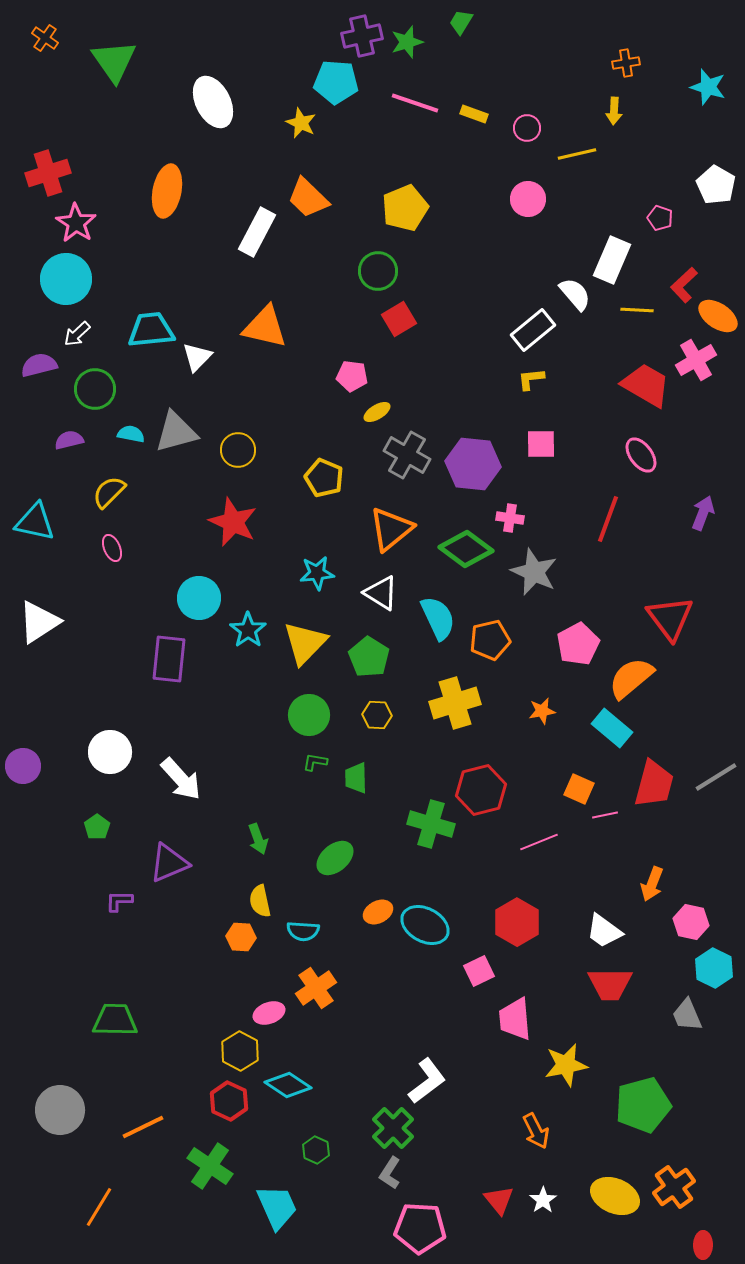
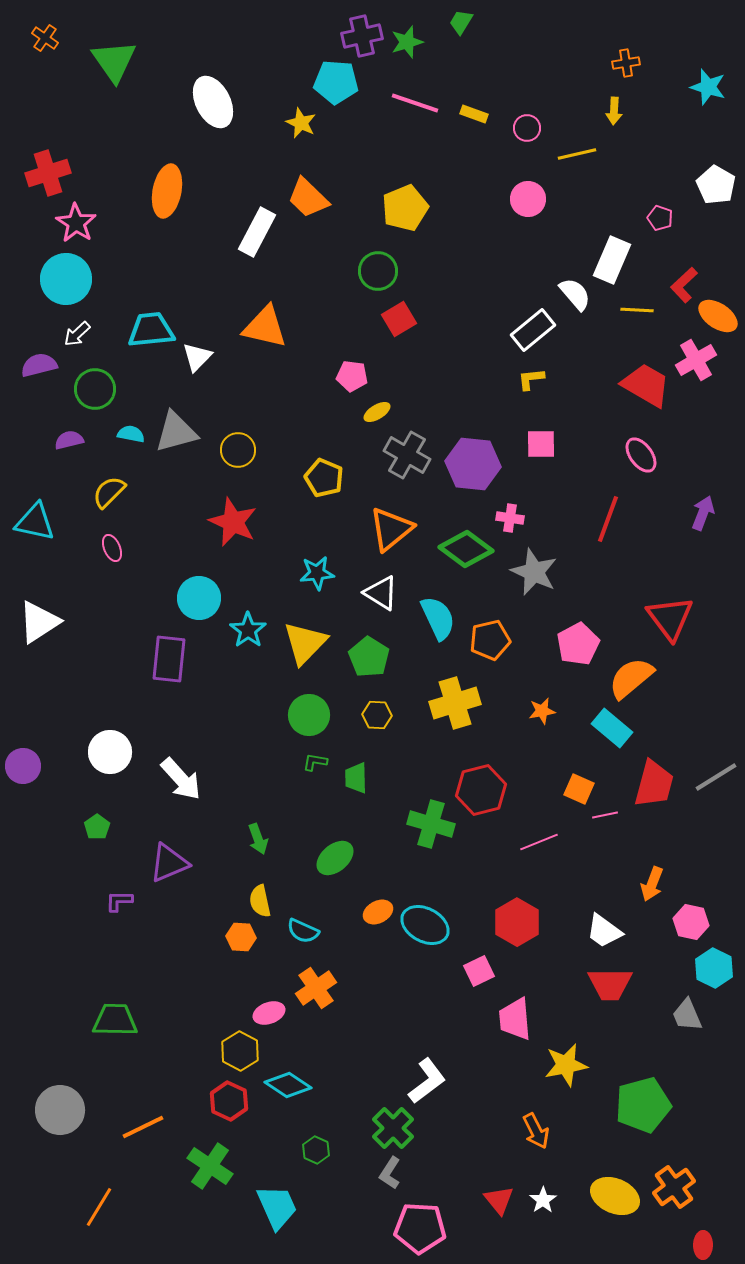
cyan semicircle at (303, 931): rotated 20 degrees clockwise
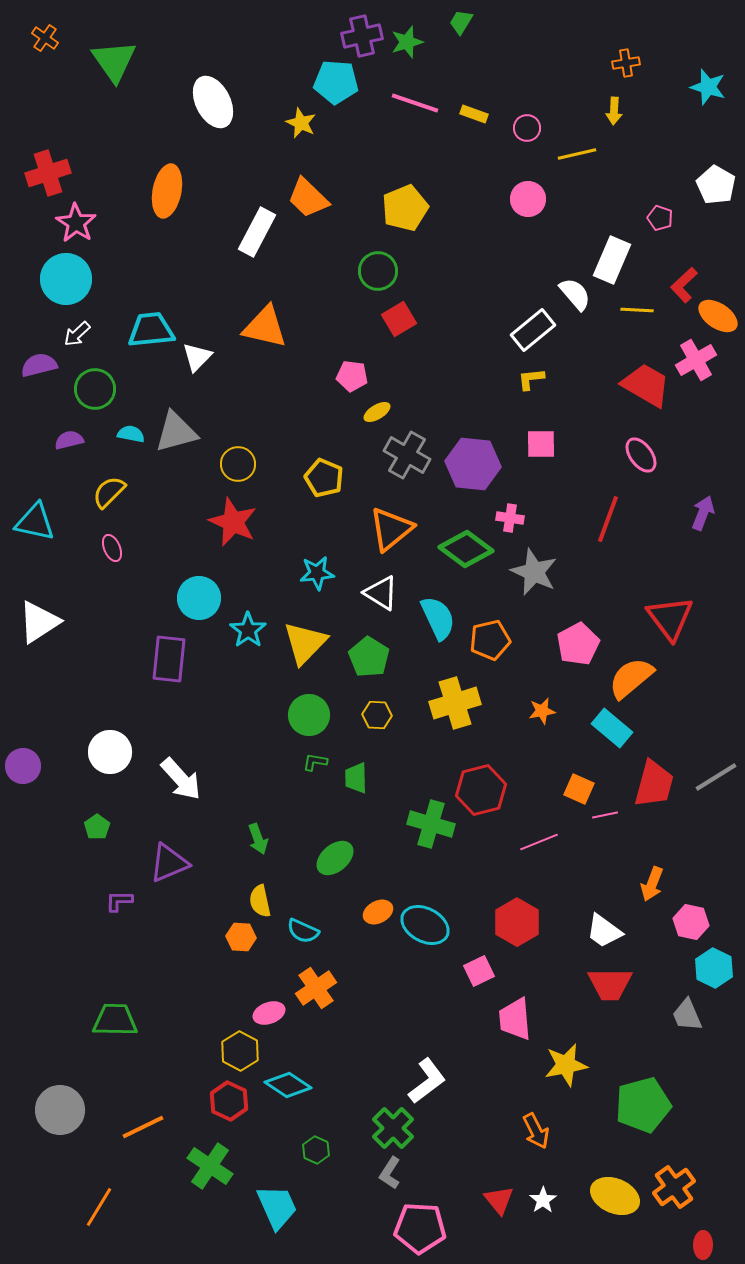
yellow circle at (238, 450): moved 14 px down
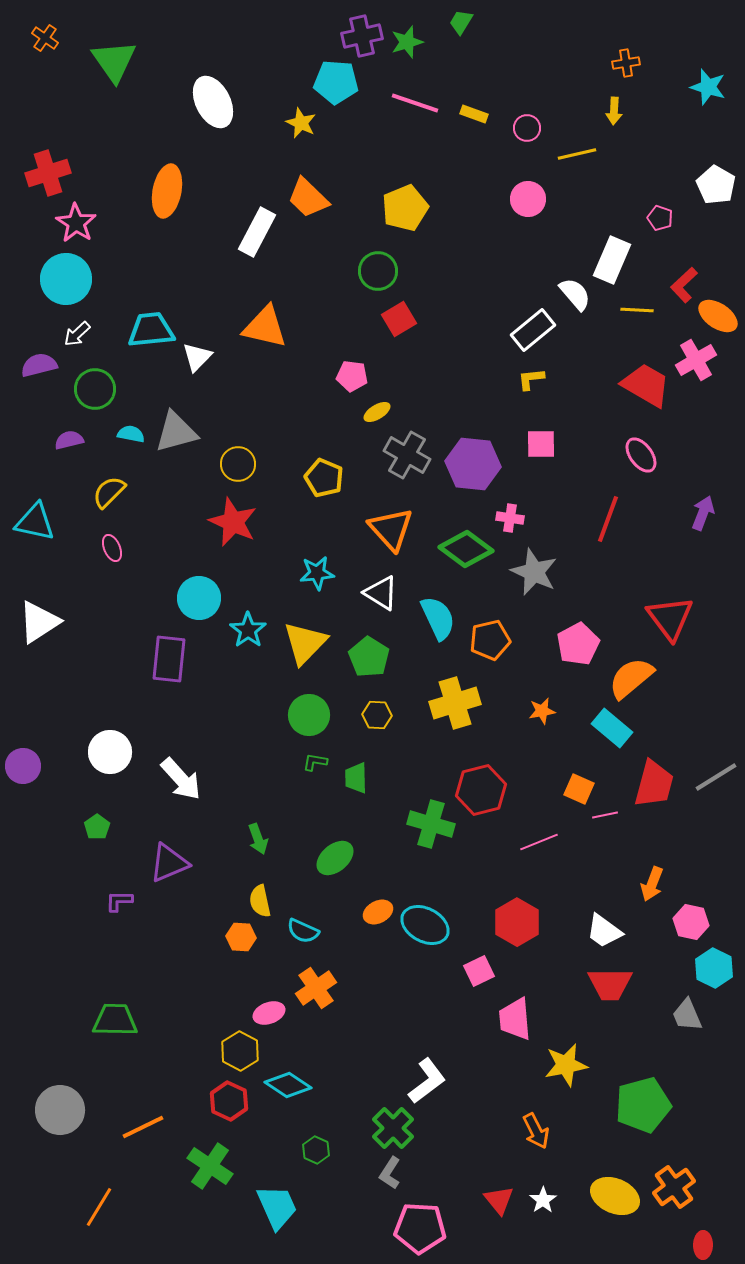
orange triangle at (391, 529): rotated 33 degrees counterclockwise
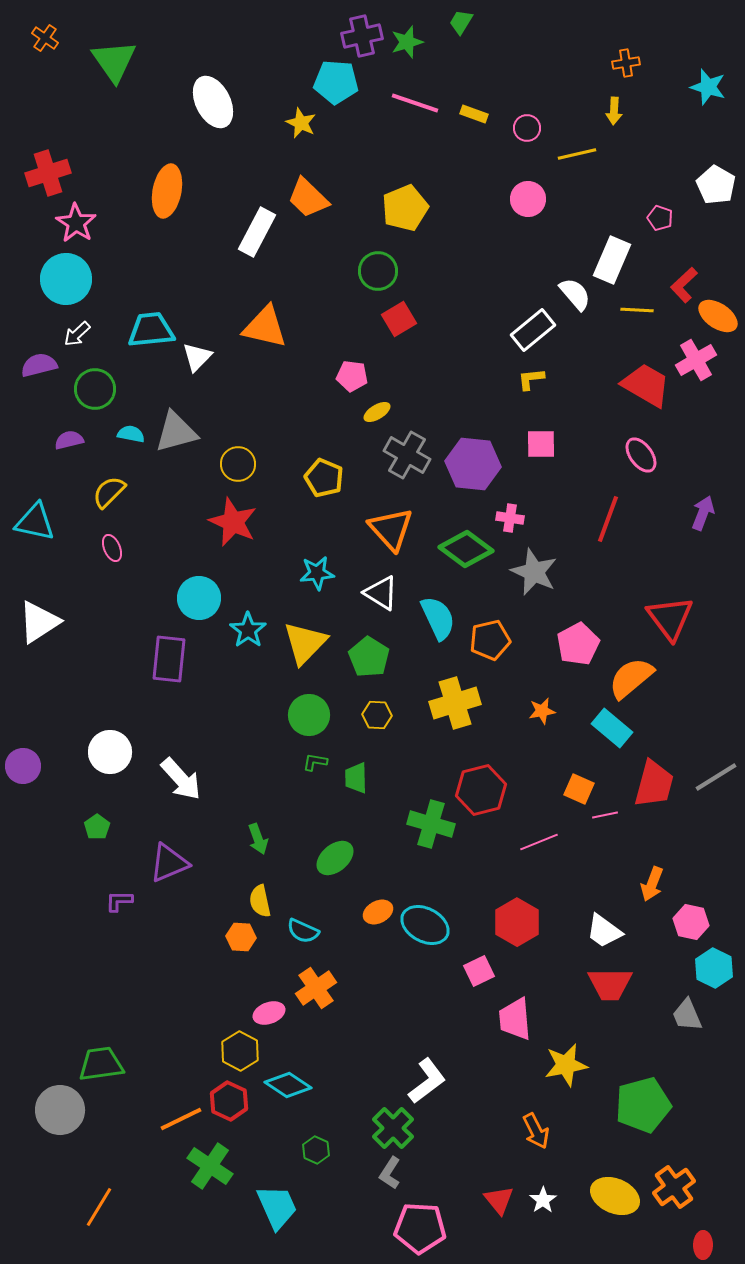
green trapezoid at (115, 1020): moved 14 px left, 44 px down; rotated 9 degrees counterclockwise
orange line at (143, 1127): moved 38 px right, 8 px up
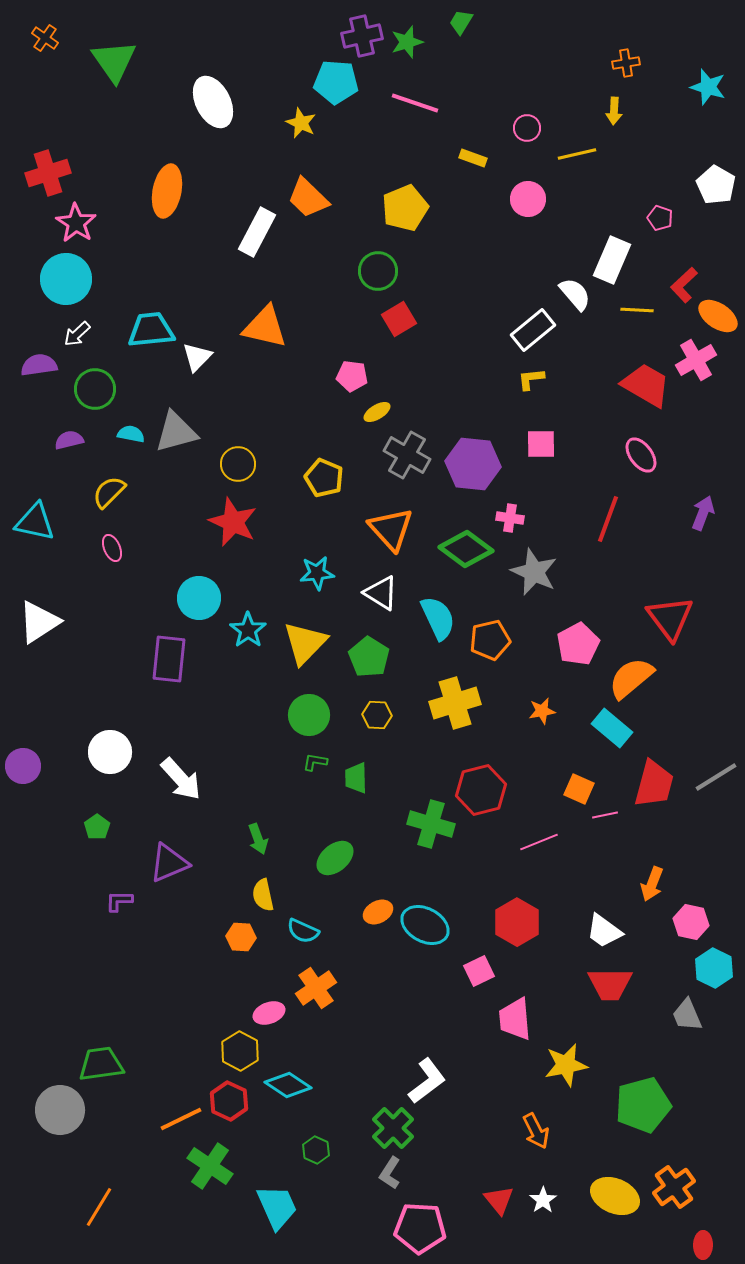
yellow rectangle at (474, 114): moved 1 px left, 44 px down
purple semicircle at (39, 365): rotated 6 degrees clockwise
yellow semicircle at (260, 901): moved 3 px right, 6 px up
